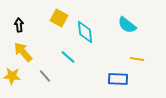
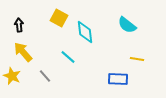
yellow star: rotated 18 degrees clockwise
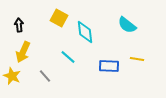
yellow arrow: rotated 115 degrees counterclockwise
blue rectangle: moved 9 px left, 13 px up
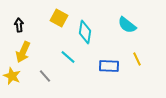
cyan diamond: rotated 15 degrees clockwise
yellow line: rotated 56 degrees clockwise
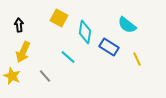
blue rectangle: moved 19 px up; rotated 30 degrees clockwise
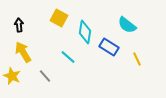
yellow arrow: rotated 125 degrees clockwise
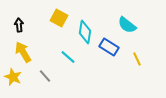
yellow star: moved 1 px right, 1 px down
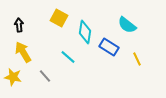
yellow star: rotated 12 degrees counterclockwise
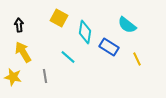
gray line: rotated 32 degrees clockwise
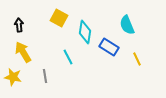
cyan semicircle: rotated 30 degrees clockwise
cyan line: rotated 21 degrees clockwise
